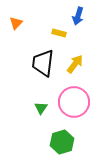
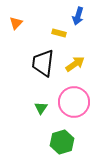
yellow arrow: rotated 18 degrees clockwise
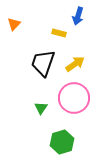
orange triangle: moved 2 px left, 1 px down
black trapezoid: rotated 12 degrees clockwise
pink circle: moved 4 px up
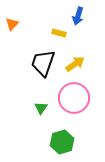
orange triangle: moved 2 px left
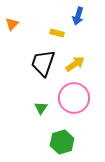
yellow rectangle: moved 2 px left
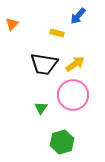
blue arrow: rotated 24 degrees clockwise
black trapezoid: moved 1 px right, 1 px down; rotated 100 degrees counterclockwise
pink circle: moved 1 px left, 3 px up
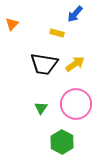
blue arrow: moved 3 px left, 2 px up
pink circle: moved 3 px right, 9 px down
green hexagon: rotated 15 degrees counterclockwise
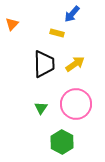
blue arrow: moved 3 px left
black trapezoid: rotated 100 degrees counterclockwise
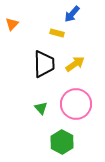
green triangle: rotated 16 degrees counterclockwise
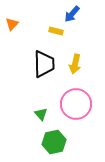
yellow rectangle: moved 1 px left, 2 px up
yellow arrow: rotated 138 degrees clockwise
green triangle: moved 6 px down
green hexagon: moved 8 px left; rotated 20 degrees clockwise
